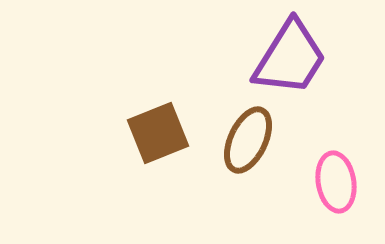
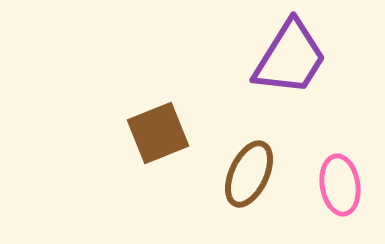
brown ellipse: moved 1 px right, 34 px down
pink ellipse: moved 4 px right, 3 px down
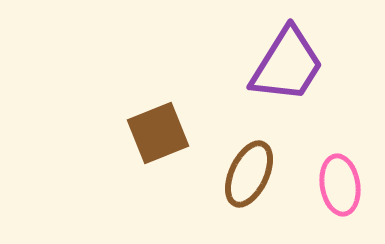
purple trapezoid: moved 3 px left, 7 px down
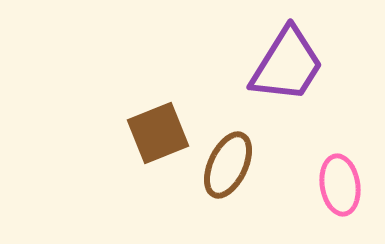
brown ellipse: moved 21 px left, 9 px up
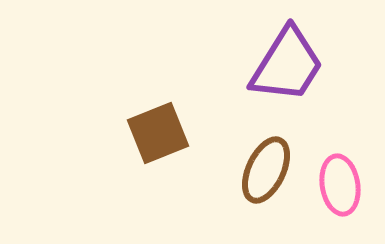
brown ellipse: moved 38 px right, 5 px down
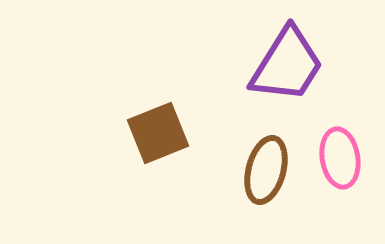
brown ellipse: rotated 10 degrees counterclockwise
pink ellipse: moved 27 px up
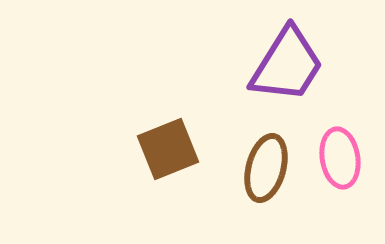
brown square: moved 10 px right, 16 px down
brown ellipse: moved 2 px up
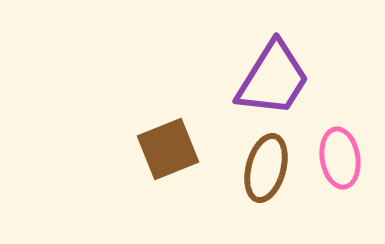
purple trapezoid: moved 14 px left, 14 px down
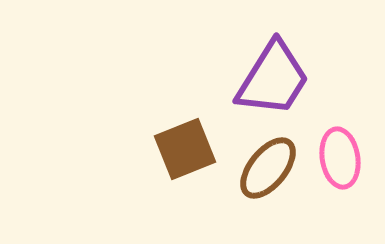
brown square: moved 17 px right
brown ellipse: moved 2 px right; rotated 24 degrees clockwise
